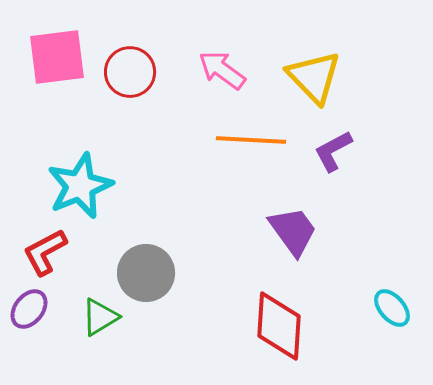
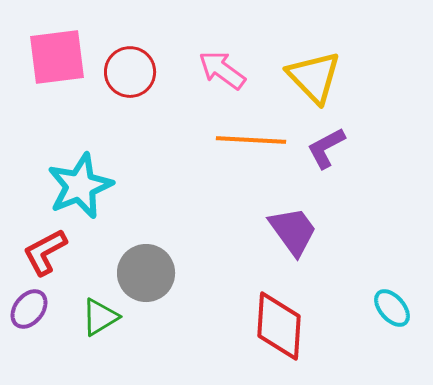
purple L-shape: moved 7 px left, 3 px up
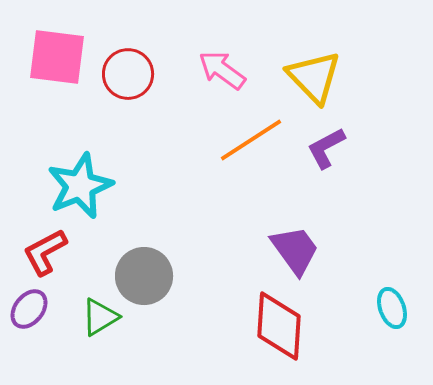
pink square: rotated 14 degrees clockwise
red circle: moved 2 px left, 2 px down
orange line: rotated 36 degrees counterclockwise
purple trapezoid: moved 2 px right, 19 px down
gray circle: moved 2 px left, 3 px down
cyan ellipse: rotated 21 degrees clockwise
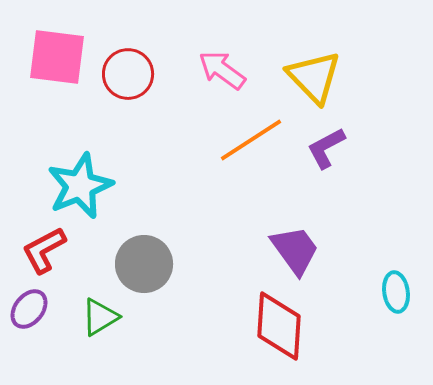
red L-shape: moved 1 px left, 2 px up
gray circle: moved 12 px up
cyan ellipse: moved 4 px right, 16 px up; rotated 12 degrees clockwise
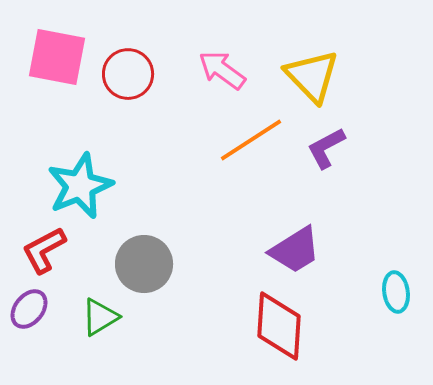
pink square: rotated 4 degrees clockwise
yellow triangle: moved 2 px left, 1 px up
purple trapezoid: rotated 94 degrees clockwise
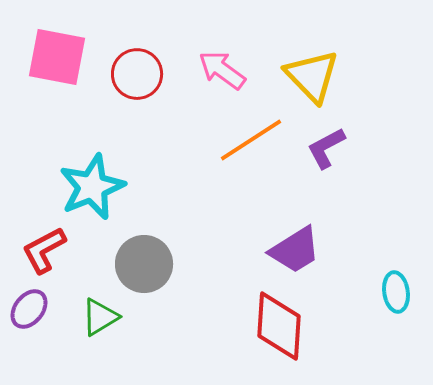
red circle: moved 9 px right
cyan star: moved 12 px right, 1 px down
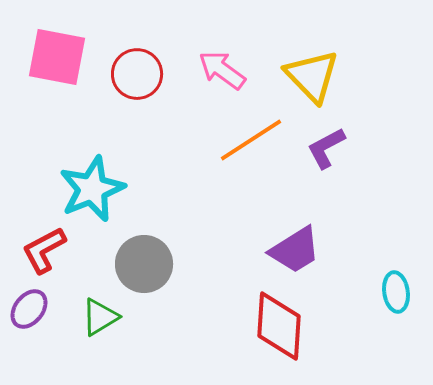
cyan star: moved 2 px down
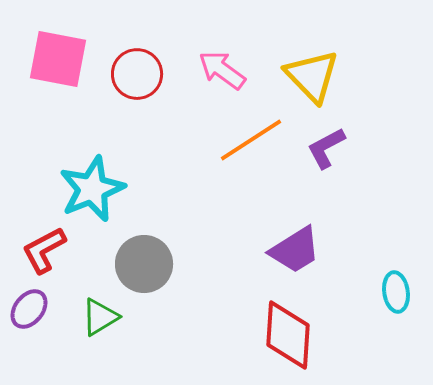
pink square: moved 1 px right, 2 px down
red diamond: moved 9 px right, 9 px down
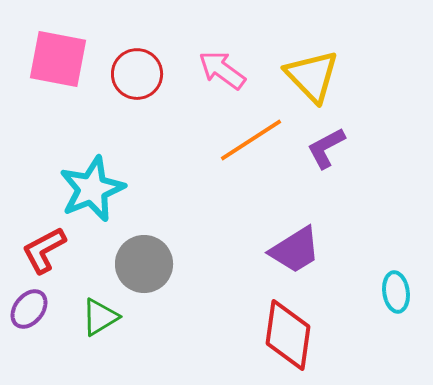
red diamond: rotated 4 degrees clockwise
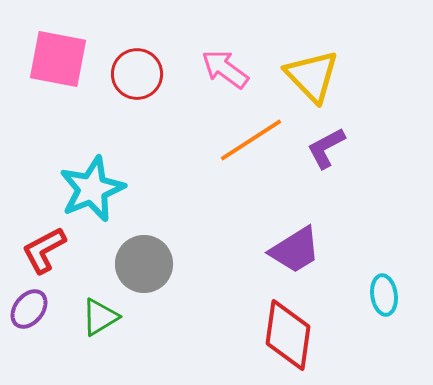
pink arrow: moved 3 px right, 1 px up
cyan ellipse: moved 12 px left, 3 px down
